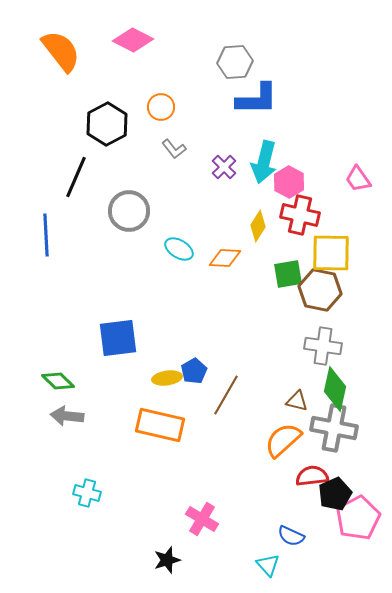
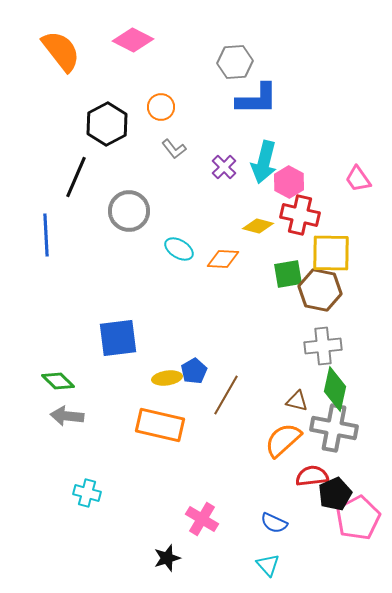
yellow diamond at (258, 226): rotated 72 degrees clockwise
orange diamond at (225, 258): moved 2 px left, 1 px down
gray cross at (323, 346): rotated 15 degrees counterclockwise
blue semicircle at (291, 536): moved 17 px left, 13 px up
black star at (167, 560): moved 2 px up
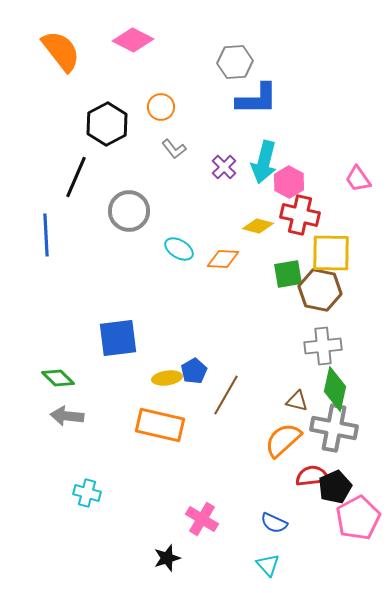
green diamond at (58, 381): moved 3 px up
black pentagon at (335, 494): moved 7 px up
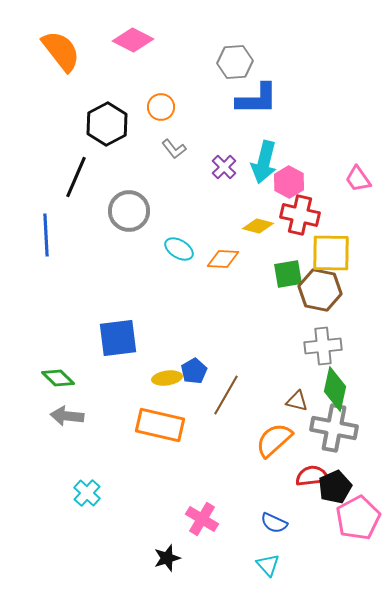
orange semicircle at (283, 440): moved 9 px left
cyan cross at (87, 493): rotated 28 degrees clockwise
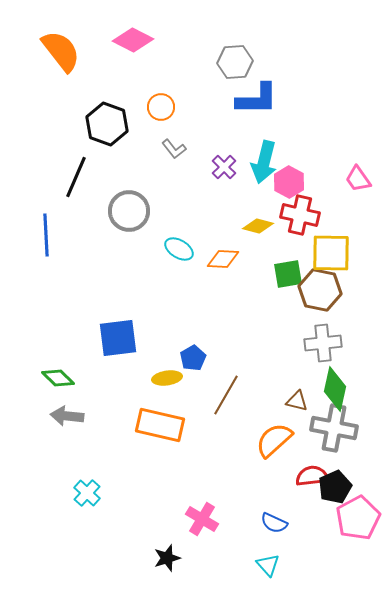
black hexagon at (107, 124): rotated 12 degrees counterclockwise
gray cross at (323, 346): moved 3 px up
blue pentagon at (194, 371): moved 1 px left, 13 px up
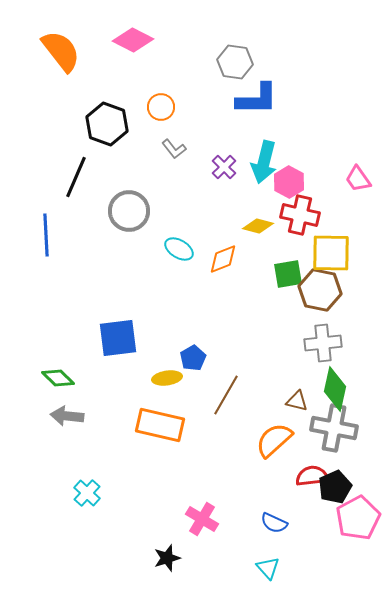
gray hexagon at (235, 62): rotated 12 degrees clockwise
orange diamond at (223, 259): rotated 24 degrees counterclockwise
cyan triangle at (268, 565): moved 3 px down
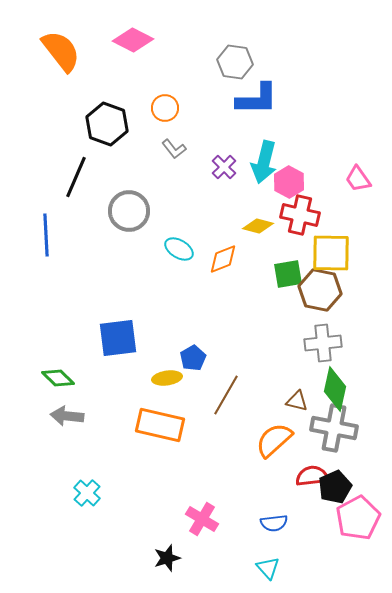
orange circle at (161, 107): moved 4 px right, 1 px down
blue semicircle at (274, 523): rotated 32 degrees counterclockwise
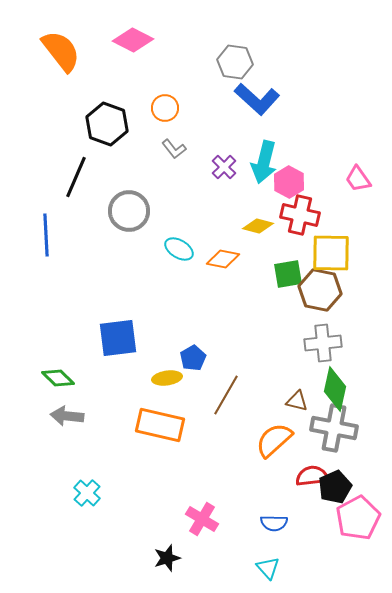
blue L-shape at (257, 99): rotated 42 degrees clockwise
orange diamond at (223, 259): rotated 32 degrees clockwise
blue semicircle at (274, 523): rotated 8 degrees clockwise
